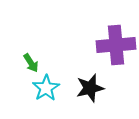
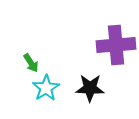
black star: rotated 16 degrees clockwise
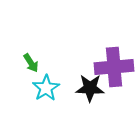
purple cross: moved 2 px left, 22 px down
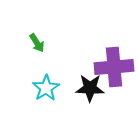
green arrow: moved 6 px right, 20 px up
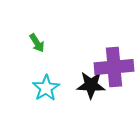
black star: moved 1 px right, 3 px up
